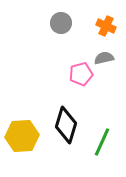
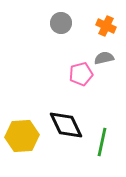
black diamond: rotated 42 degrees counterclockwise
green line: rotated 12 degrees counterclockwise
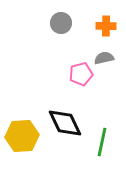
orange cross: rotated 24 degrees counterclockwise
black diamond: moved 1 px left, 2 px up
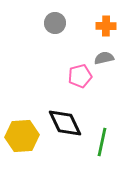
gray circle: moved 6 px left
pink pentagon: moved 1 px left, 2 px down
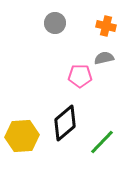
orange cross: rotated 12 degrees clockwise
pink pentagon: rotated 15 degrees clockwise
black diamond: rotated 75 degrees clockwise
green line: rotated 32 degrees clockwise
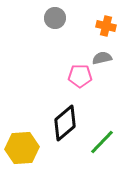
gray circle: moved 5 px up
gray semicircle: moved 2 px left
yellow hexagon: moved 12 px down
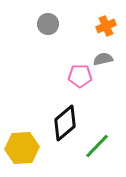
gray circle: moved 7 px left, 6 px down
orange cross: rotated 36 degrees counterclockwise
gray semicircle: moved 1 px right, 1 px down
green line: moved 5 px left, 4 px down
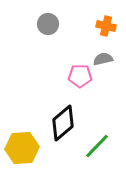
orange cross: rotated 36 degrees clockwise
black diamond: moved 2 px left
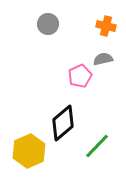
pink pentagon: rotated 25 degrees counterclockwise
yellow hexagon: moved 7 px right, 3 px down; rotated 20 degrees counterclockwise
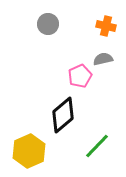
black diamond: moved 8 px up
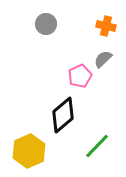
gray circle: moved 2 px left
gray semicircle: rotated 30 degrees counterclockwise
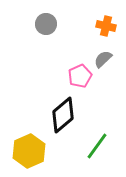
green line: rotated 8 degrees counterclockwise
